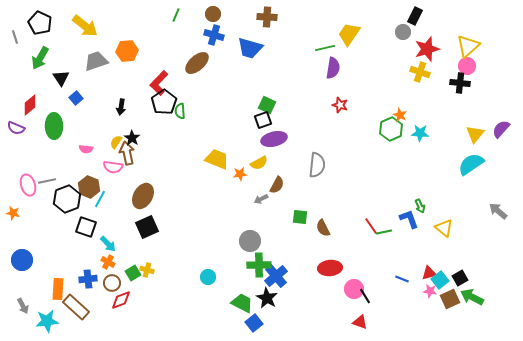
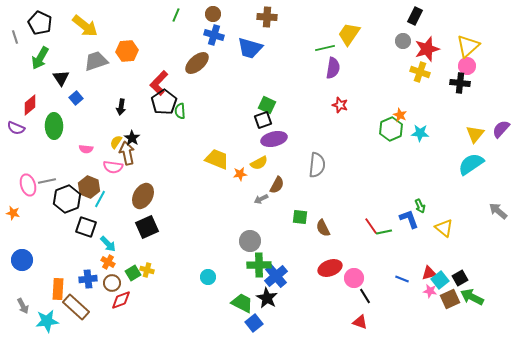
gray circle at (403, 32): moved 9 px down
red ellipse at (330, 268): rotated 15 degrees counterclockwise
pink circle at (354, 289): moved 11 px up
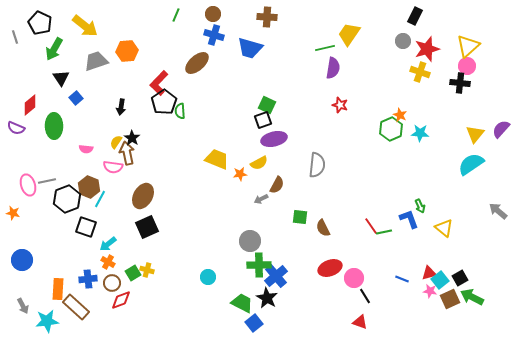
green arrow at (40, 58): moved 14 px right, 9 px up
cyan arrow at (108, 244): rotated 96 degrees clockwise
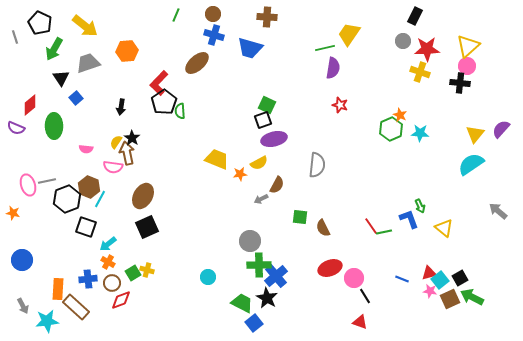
red star at (427, 49): rotated 15 degrees clockwise
gray trapezoid at (96, 61): moved 8 px left, 2 px down
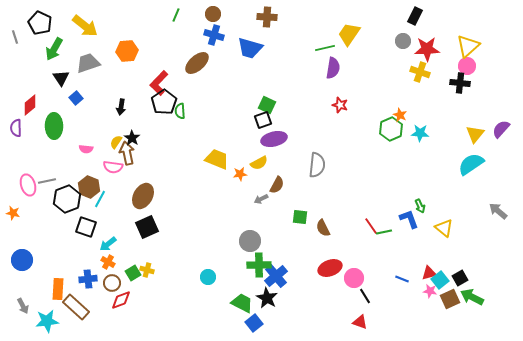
purple semicircle at (16, 128): rotated 66 degrees clockwise
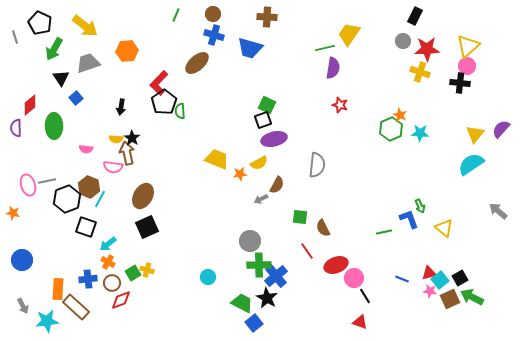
yellow semicircle at (116, 142): moved 3 px up; rotated 120 degrees counterclockwise
red line at (371, 226): moved 64 px left, 25 px down
red ellipse at (330, 268): moved 6 px right, 3 px up
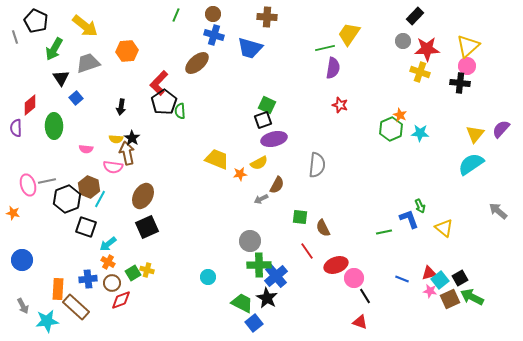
black rectangle at (415, 16): rotated 18 degrees clockwise
black pentagon at (40, 23): moved 4 px left, 2 px up
